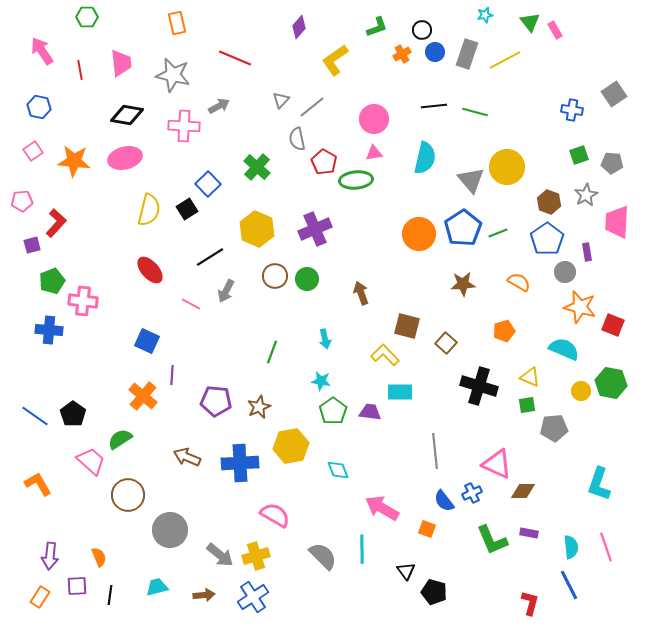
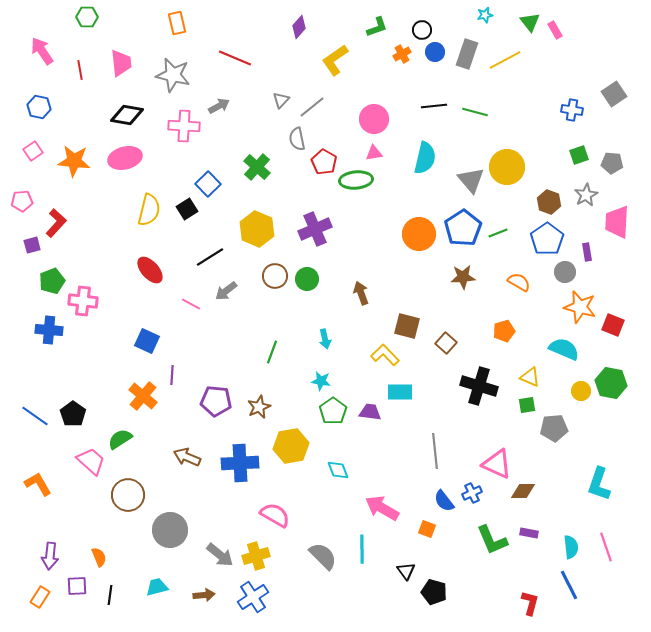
brown star at (463, 284): moved 7 px up
gray arrow at (226, 291): rotated 25 degrees clockwise
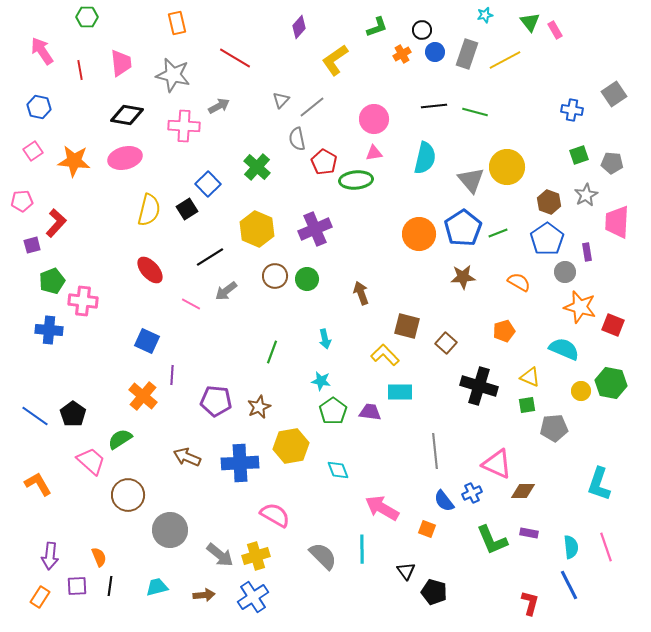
red line at (235, 58): rotated 8 degrees clockwise
black line at (110, 595): moved 9 px up
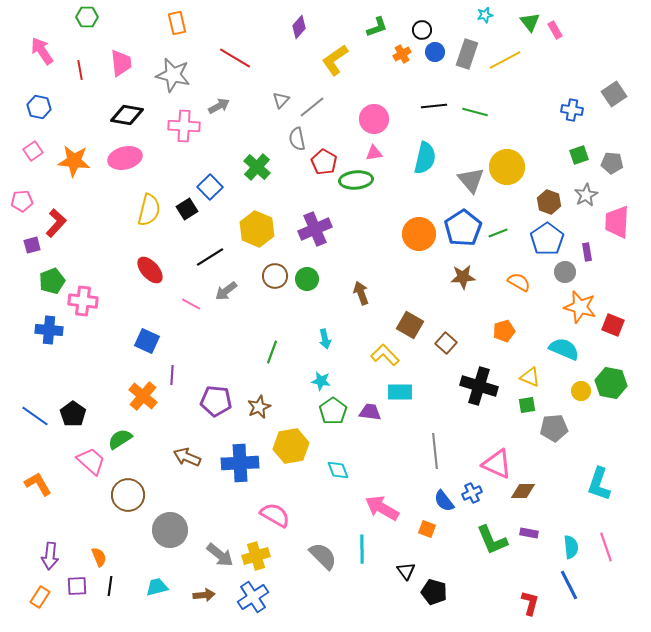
blue square at (208, 184): moved 2 px right, 3 px down
brown square at (407, 326): moved 3 px right, 1 px up; rotated 16 degrees clockwise
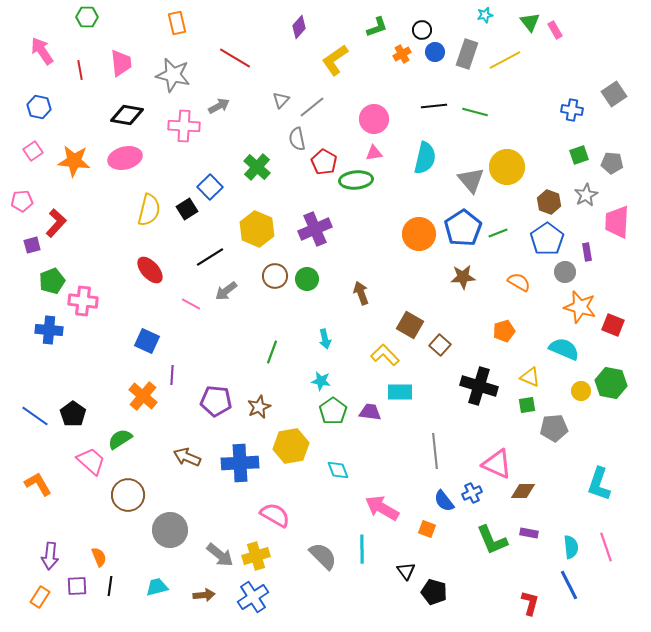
brown square at (446, 343): moved 6 px left, 2 px down
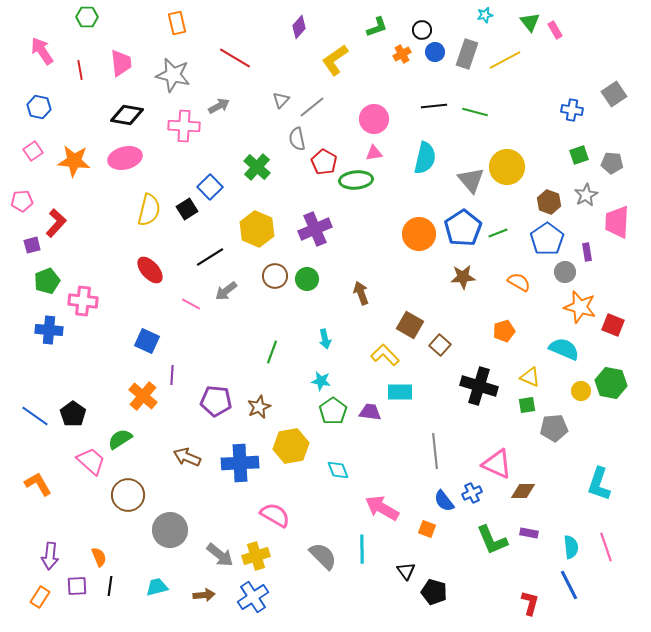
green pentagon at (52, 281): moved 5 px left
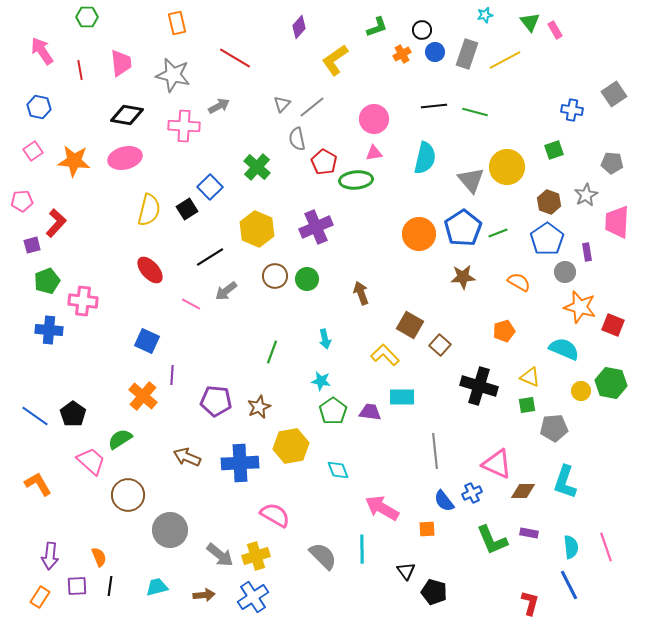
gray triangle at (281, 100): moved 1 px right, 4 px down
green square at (579, 155): moved 25 px left, 5 px up
purple cross at (315, 229): moved 1 px right, 2 px up
cyan rectangle at (400, 392): moved 2 px right, 5 px down
cyan L-shape at (599, 484): moved 34 px left, 2 px up
orange square at (427, 529): rotated 24 degrees counterclockwise
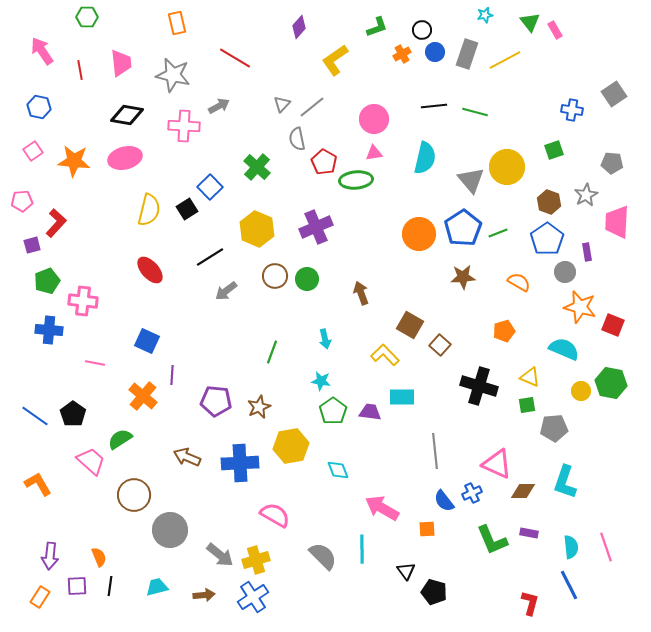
pink line at (191, 304): moved 96 px left, 59 px down; rotated 18 degrees counterclockwise
brown circle at (128, 495): moved 6 px right
yellow cross at (256, 556): moved 4 px down
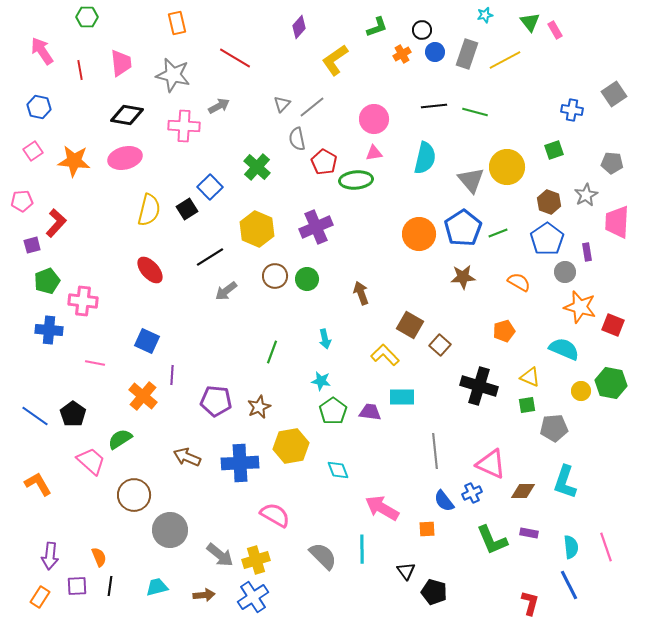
pink triangle at (497, 464): moved 6 px left
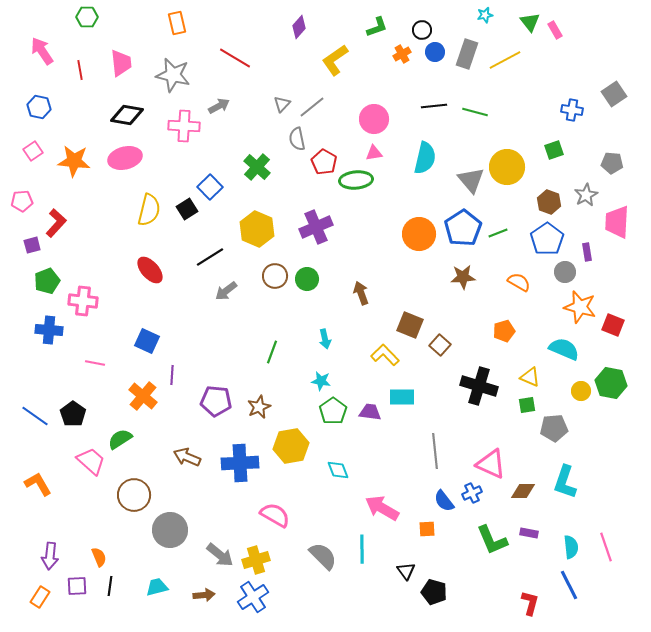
brown square at (410, 325): rotated 8 degrees counterclockwise
